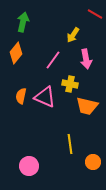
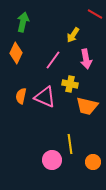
orange diamond: rotated 15 degrees counterclockwise
pink circle: moved 23 px right, 6 px up
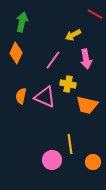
green arrow: moved 1 px left
yellow arrow: rotated 28 degrees clockwise
yellow cross: moved 2 px left
orange trapezoid: moved 1 px up
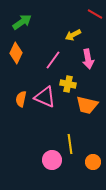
green arrow: rotated 42 degrees clockwise
pink arrow: moved 2 px right
orange semicircle: moved 3 px down
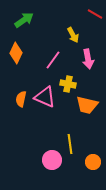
green arrow: moved 2 px right, 2 px up
yellow arrow: rotated 91 degrees counterclockwise
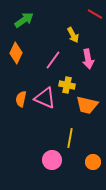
yellow cross: moved 1 px left, 1 px down
pink triangle: moved 1 px down
yellow line: moved 6 px up; rotated 18 degrees clockwise
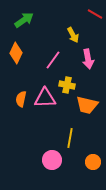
pink triangle: rotated 25 degrees counterclockwise
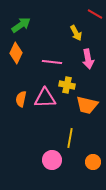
green arrow: moved 3 px left, 5 px down
yellow arrow: moved 3 px right, 2 px up
pink line: moved 1 px left, 2 px down; rotated 60 degrees clockwise
